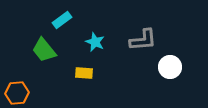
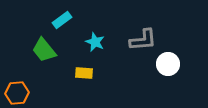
white circle: moved 2 px left, 3 px up
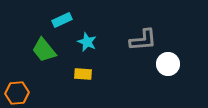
cyan rectangle: rotated 12 degrees clockwise
cyan star: moved 8 px left
yellow rectangle: moved 1 px left, 1 px down
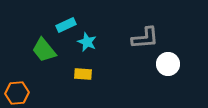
cyan rectangle: moved 4 px right, 5 px down
gray L-shape: moved 2 px right, 2 px up
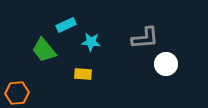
cyan star: moved 4 px right; rotated 18 degrees counterclockwise
white circle: moved 2 px left
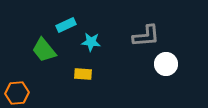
gray L-shape: moved 1 px right, 2 px up
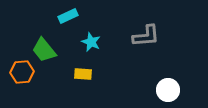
cyan rectangle: moved 2 px right, 9 px up
cyan star: rotated 18 degrees clockwise
white circle: moved 2 px right, 26 px down
orange hexagon: moved 5 px right, 21 px up
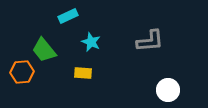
gray L-shape: moved 4 px right, 5 px down
yellow rectangle: moved 1 px up
